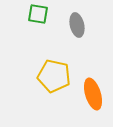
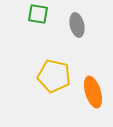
orange ellipse: moved 2 px up
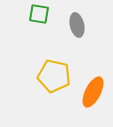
green square: moved 1 px right
orange ellipse: rotated 44 degrees clockwise
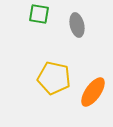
yellow pentagon: moved 2 px down
orange ellipse: rotated 8 degrees clockwise
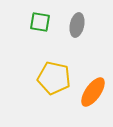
green square: moved 1 px right, 8 px down
gray ellipse: rotated 25 degrees clockwise
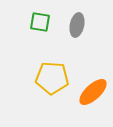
yellow pentagon: moved 2 px left; rotated 8 degrees counterclockwise
orange ellipse: rotated 12 degrees clockwise
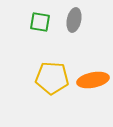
gray ellipse: moved 3 px left, 5 px up
orange ellipse: moved 12 px up; rotated 32 degrees clockwise
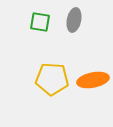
yellow pentagon: moved 1 px down
